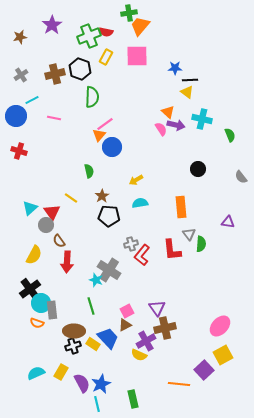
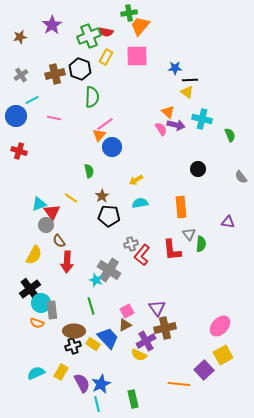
cyan triangle at (30, 208): moved 9 px right, 4 px up; rotated 21 degrees clockwise
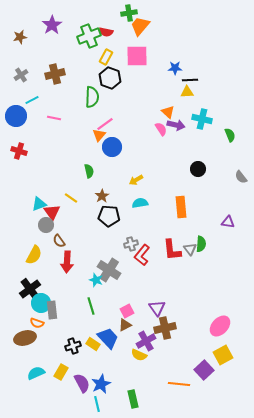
black hexagon at (80, 69): moved 30 px right, 9 px down
yellow triangle at (187, 92): rotated 40 degrees counterclockwise
gray triangle at (189, 234): moved 1 px right, 15 px down
brown ellipse at (74, 331): moved 49 px left, 7 px down; rotated 15 degrees counterclockwise
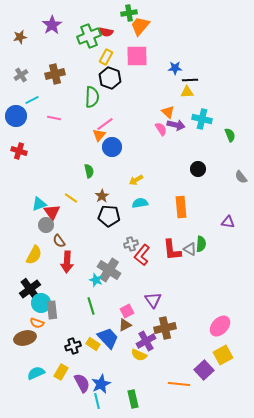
gray triangle at (190, 249): rotated 24 degrees counterclockwise
purple triangle at (157, 308): moved 4 px left, 8 px up
cyan line at (97, 404): moved 3 px up
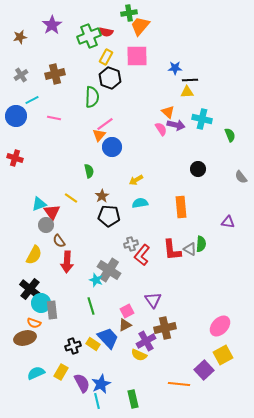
red cross at (19, 151): moved 4 px left, 7 px down
black cross at (30, 289): rotated 15 degrees counterclockwise
orange semicircle at (37, 323): moved 3 px left
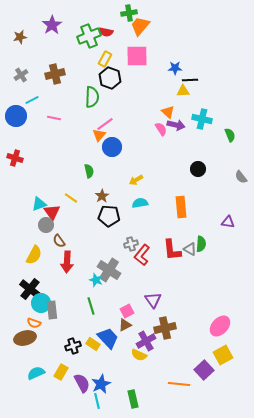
yellow rectangle at (106, 57): moved 1 px left, 2 px down
yellow triangle at (187, 92): moved 4 px left, 1 px up
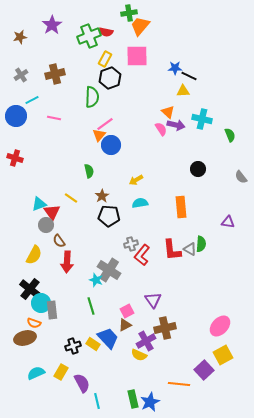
black hexagon at (110, 78): rotated 20 degrees clockwise
black line at (190, 80): moved 1 px left, 4 px up; rotated 28 degrees clockwise
blue circle at (112, 147): moved 1 px left, 2 px up
blue star at (101, 384): moved 49 px right, 18 px down
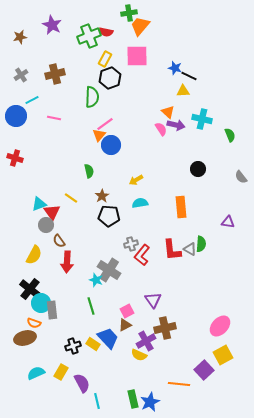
purple star at (52, 25): rotated 12 degrees counterclockwise
blue star at (175, 68): rotated 16 degrees clockwise
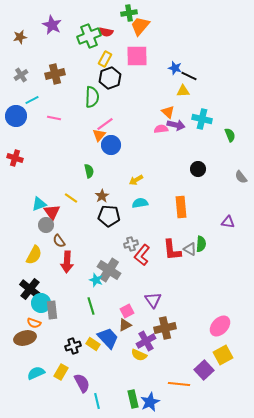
pink semicircle at (161, 129): rotated 64 degrees counterclockwise
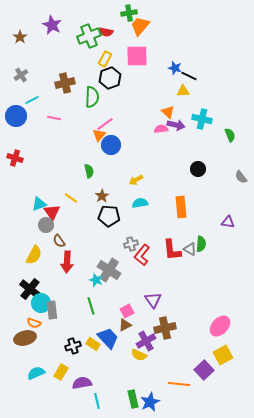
brown star at (20, 37): rotated 24 degrees counterclockwise
brown cross at (55, 74): moved 10 px right, 9 px down
purple semicircle at (82, 383): rotated 72 degrees counterclockwise
